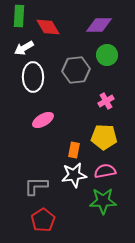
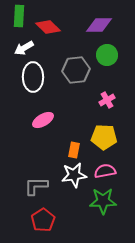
red diamond: rotated 15 degrees counterclockwise
pink cross: moved 1 px right, 1 px up
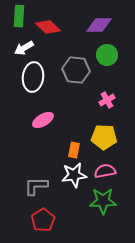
gray hexagon: rotated 12 degrees clockwise
white ellipse: rotated 8 degrees clockwise
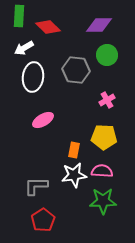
pink semicircle: moved 3 px left; rotated 15 degrees clockwise
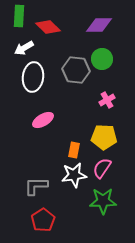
green circle: moved 5 px left, 4 px down
pink semicircle: moved 3 px up; rotated 60 degrees counterclockwise
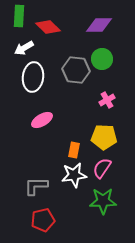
pink ellipse: moved 1 px left
red pentagon: rotated 20 degrees clockwise
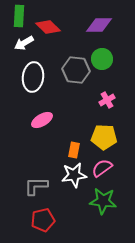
white arrow: moved 5 px up
pink semicircle: rotated 20 degrees clockwise
green star: rotated 8 degrees clockwise
